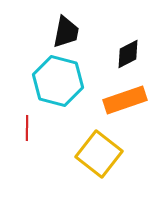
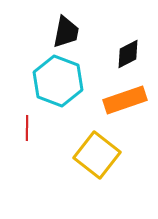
cyan hexagon: rotated 6 degrees clockwise
yellow square: moved 2 px left, 1 px down
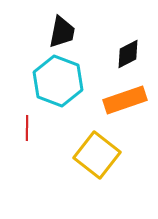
black trapezoid: moved 4 px left
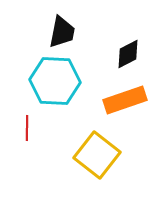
cyan hexagon: moved 3 px left; rotated 18 degrees counterclockwise
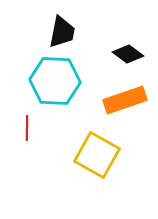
black diamond: rotated 64 degrees clockwise
yellow square: rotated 9 degrees counterclockwise
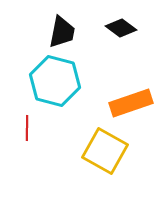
black diamond: moved 7 px left, 26 px up
cyan hexagon: rotated 12 degrees clockwise
orange rectangle: moved 6 px right, 3 px down
yellow square: moved 8 px right, 4 px up
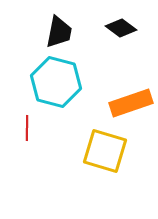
black trapezoid: moved 3 px left
cyan hexagon: moved 1 px right, 1 px down
yellow square: rotated 12 degrees counterclockwise
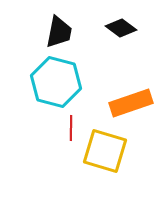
red line: moved 44 px right
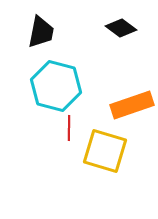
black trapezoid: moved 18 px left
cyan hexagon: moved 4 px down
orange rectangle: moved 1 px right, 2 px down
red line: moved 2 px left
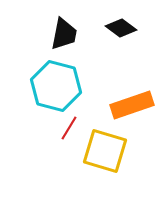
black trapezoid: moved 23 px right, 2 px down
red line: rotated 30 degrees clockwise
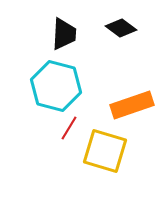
black trapezoid: rotated 8 degrees counterclockwise
